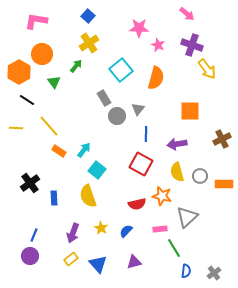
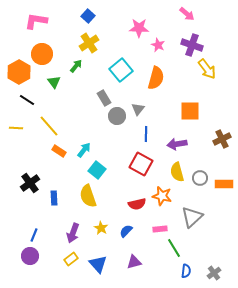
gray circle at (200, 176): moved 2 px down
gray triangle at (187, 217): moved 5 px right
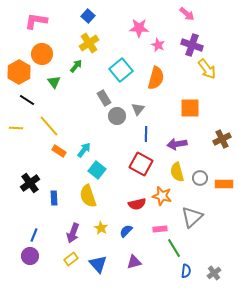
orange square at (190, 111): moved 3 px up
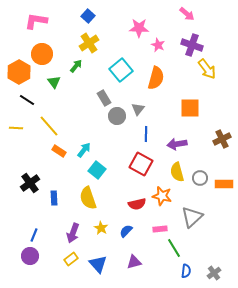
yellow semicircle at (88, 196): moved 2 px down
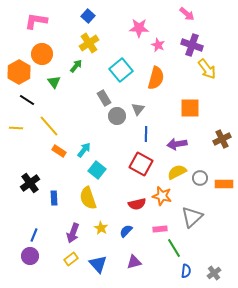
yellow semicircle at (177, 172): rotated 78 degrees clockwise
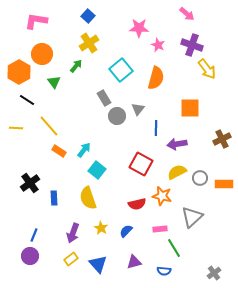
blue line at (146, 134): moved 10 px right, 6 px up
blue semicircle at (186, 271): moved 22 px left; rotated 88 degrees clockwise
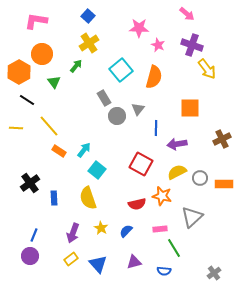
orange semicircle at (156, 78): moved 2 px left, 1 px up
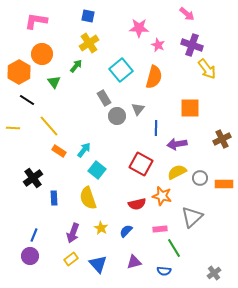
blue square at (88, 16): rotated 32 degrees counterclockwise
yellow line at (16, 128): moved 3 px left
black cross at (30, 183): moved 3 px right, 5 px up
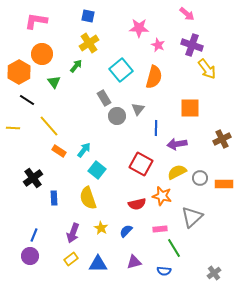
blue triangle at (98, 264): rotated 48 degrees counterclockwise
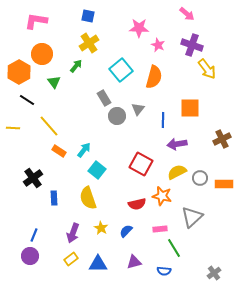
blue line at (156, 128): moved 7 px right, 8 px up
